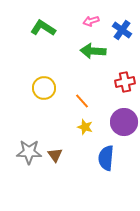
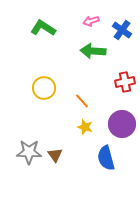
purple circle: moved 2 px left, 2 px down
blue semicircle: rotated 20 degrees counterclockwise
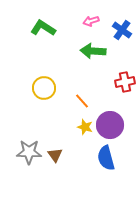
purple circle: moved 12 px left, 1 px down
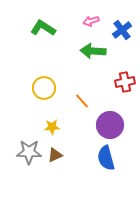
blue cross: rotated 18 degrees clockwise
yellow star: moved 33 px left; rotated 21 degrees counterclockwise
brown triangle: rotated 42 degrees clockwise
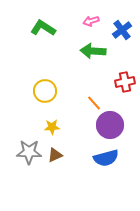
yellow circle: moved 1 px right, 3 px down
orange line: moved 12 px right, 2 px down
blue semicircle: rotated 90 degrees counterclockwise
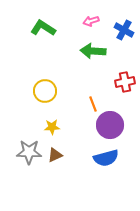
blue cross: moved 2 px right; rotated 24 degrees counterclockwise
orange line: moved 1 px left, 1 px down; rotated 21 degrees clockwise
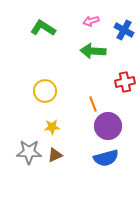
purple circle: moved 2 px left, 1 px down
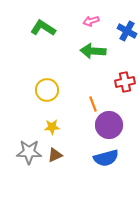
blue cross: moved 3 px right, 1 px down
yellow circle: moved 2 px right, 1 px up
purple circle: moved 1 px right, 1 px up
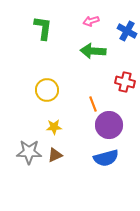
green L-shape: rotated 65 degrees clockwise
red cross: rotated 24 degrees clockwise
yellow star: moved 2 px right
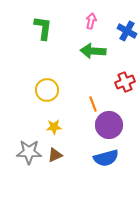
pink arrow: rotated 119 degrees clockwise
red cross: rotated 36 degrees counterclockwise
